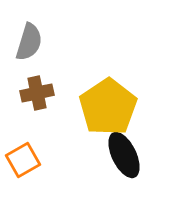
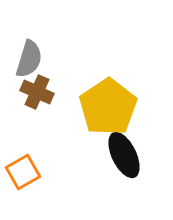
gray semicircle: moved 17 px down
brown cross: moved 1 px up; rotated 36 degrees clockwise
orange square: moved 12 px down
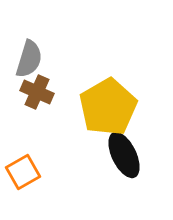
yellow pentagon: rotated 4 degrees clockwise
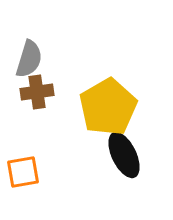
brown cross: rotated 32 degrees counterclockwise
orange square: rotated 20 degrees clockwise
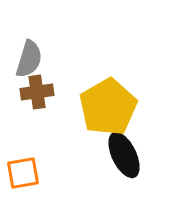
orange square: moved 1 px down
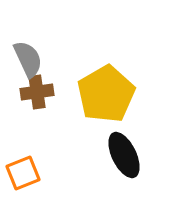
gray semicircle: moved 1 px left; rotated 42 degrees counterclockwise
yellow pentagon: moved 2 px left, 13 px up
orange square: rotated 12 degrees counterclockwise
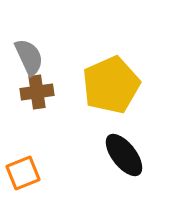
gray semicircle: moved 1 px right, 2 px up
yellow pentagon: moved 5 px right, 9 px up; rotated 6 degrees clockwise
black ellipse: rotated 12 degrees counterclockwise
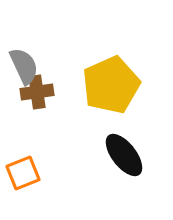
gray semicircle: moved 5 px left, 9 px down
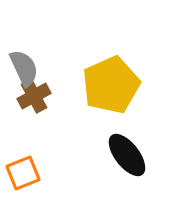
gray semicircle: moved 2 px down
brown cross: moved 3 px left, 4 px down; rotated 20 degrees counterclockwise
black ellipse: moved 3 px right
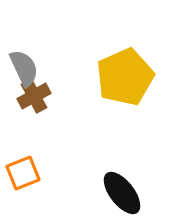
yellow pentagon: moved 14 px right, 8 px up
black ellipse: moved 5 px left, 38 px down
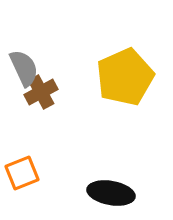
brown cross: moved 7 px right, 4 px up
orange square: moved 1 px left
black ellipse: moved 11 px left; rotated 42 degrees counterclockwise
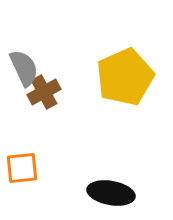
brown cross: moved 3 px right
orange square: moved 5 px up; rotated 16 degrees clockwise
